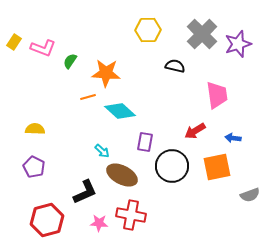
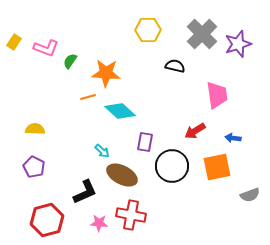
pink L-shape: moved 3 px right
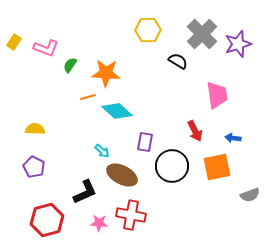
green semicircle: moved 4 px down
black semicircle: moved 3 px right, 5 px up; rotated 18 degrees clockwise
cyan diamond: moved 3 px left
red arrow: rotated 85 degrees counterclockwise
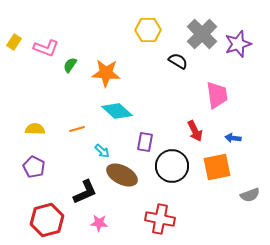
orange line: moved 11 px left, 32 px down
red cross: moved 29 px right, 4 px down
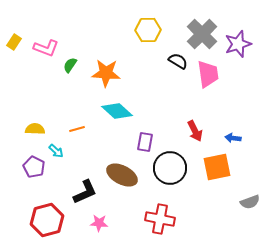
pink trapezoid: moved 9 px left, 21 px up
cyan arrow: moved 46 px left
black circle: moved 2 px left, 2 px down
gray semicircle: moved 7 px down
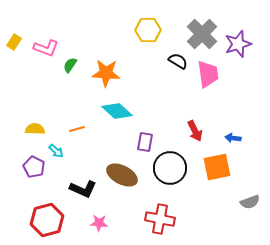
black L-shape: moved 2 px left, 3 px up; rotated 48 degrees clockwise
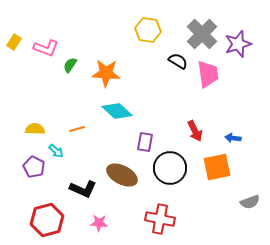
yellow hexagon: rotated 10 degrees clockwise
